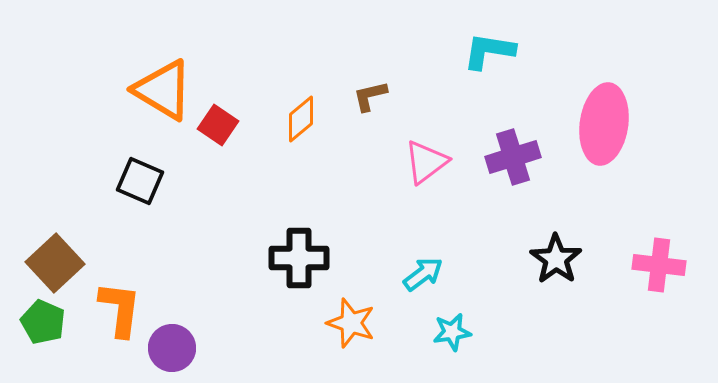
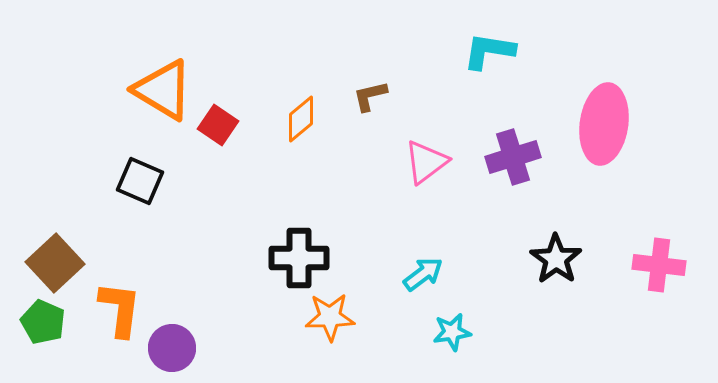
orange star: moved 21 px left, 6 px up; rotated 21 degrees counterclockwise
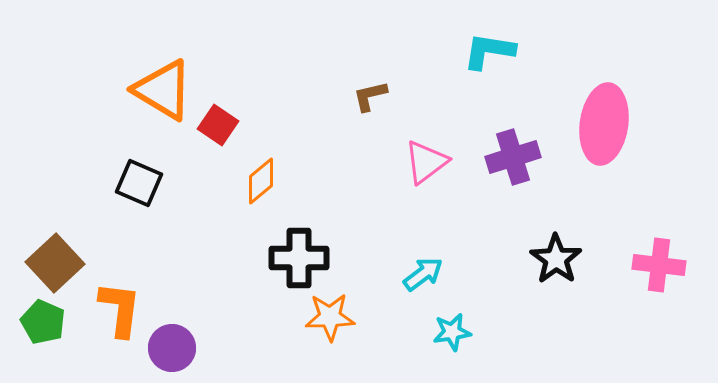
orange diamond: moved 40 px left, 62 px down
black square: moved 1 px left, 2 px down
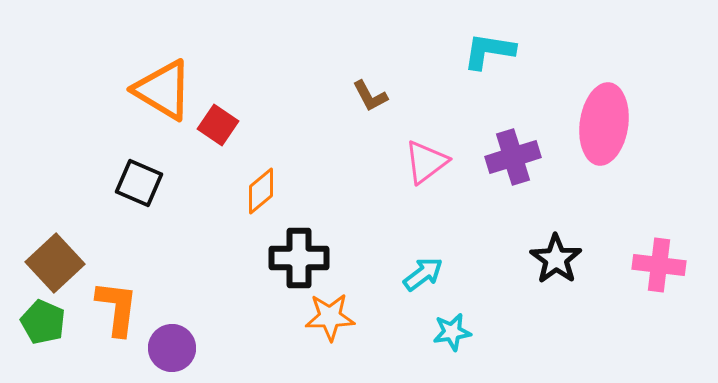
brown L-shape: rotated 105 degrees counterclockwise
orange diamond: moved 10 px down
orange L-shape: moved 3 px left, 1 px up
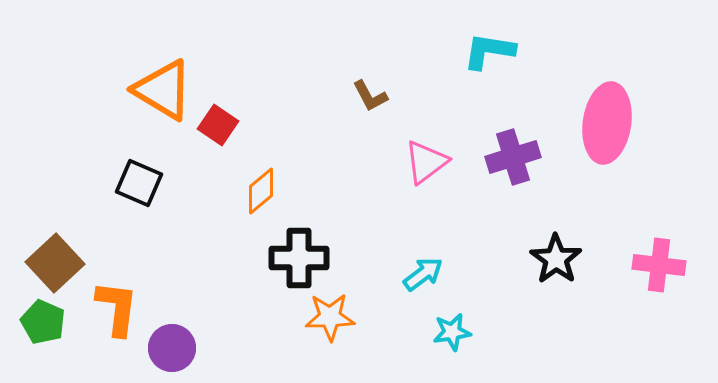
pink ellipse: moved 3 px right, 1 px up
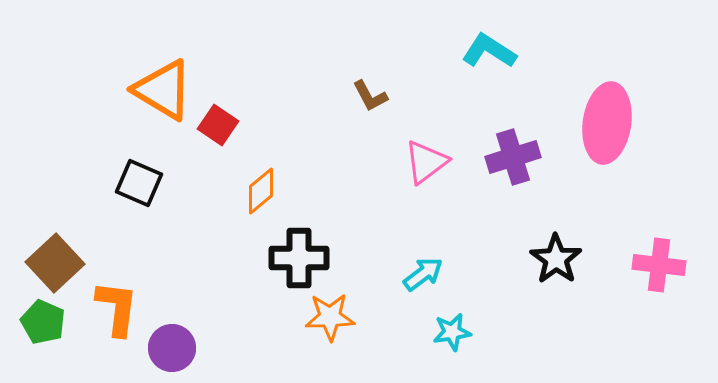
cyan L-shape: rotated 24 degrees clockwise
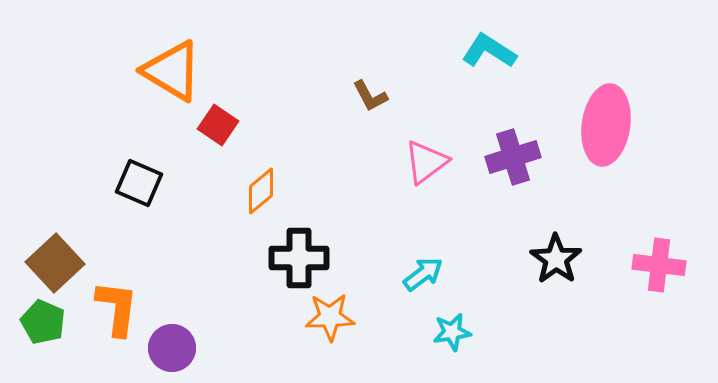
orange triangle: moved 9 px right, 19 px up
pink ellipse: moved 1 px left, 2 px down
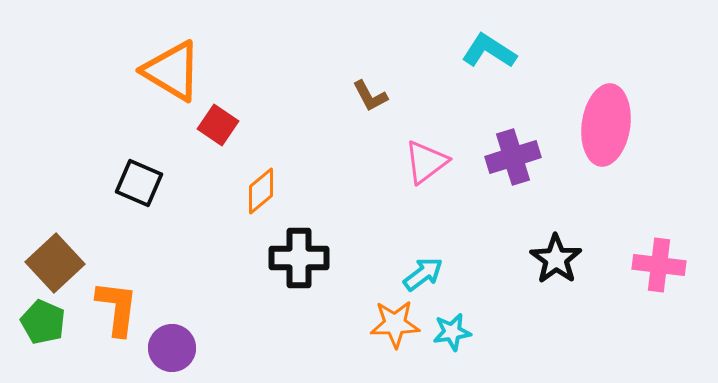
orange star: moved 65 px right, 7 px down
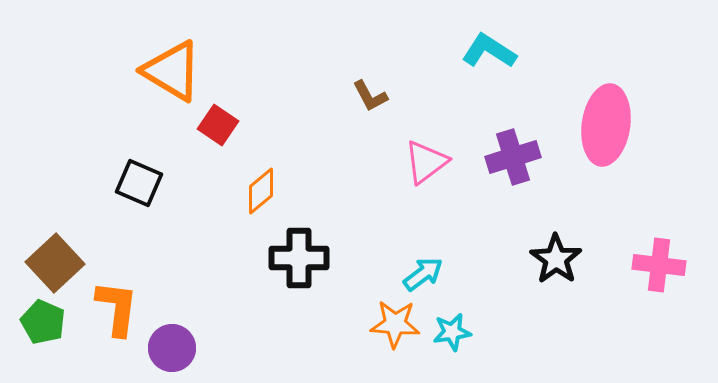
orange star: rotated 6 degrees clockwise
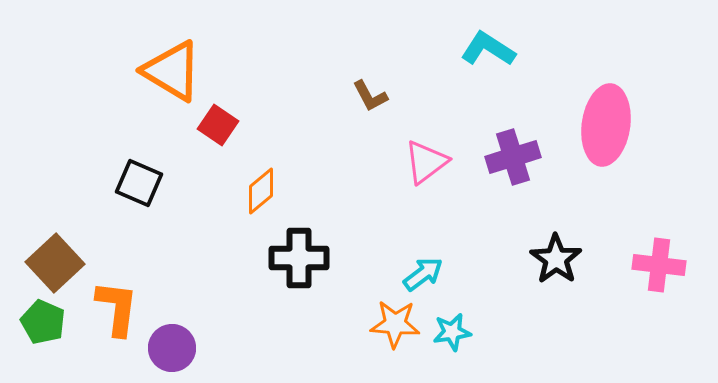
cyan L-shape: moved 1 px left, 2 px up
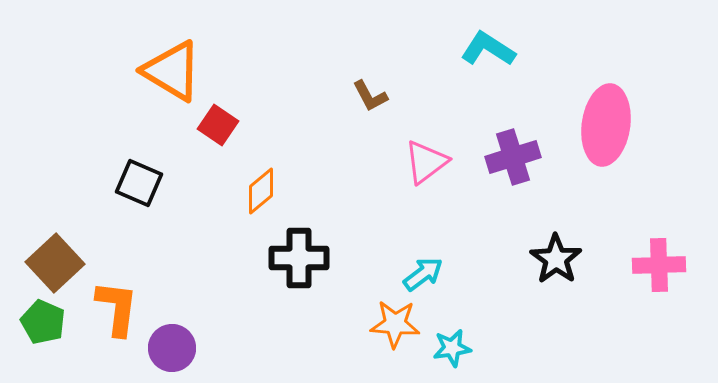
pink cross: rotated 9 degrees counterclockwise
cyan star: moved 16 px down
